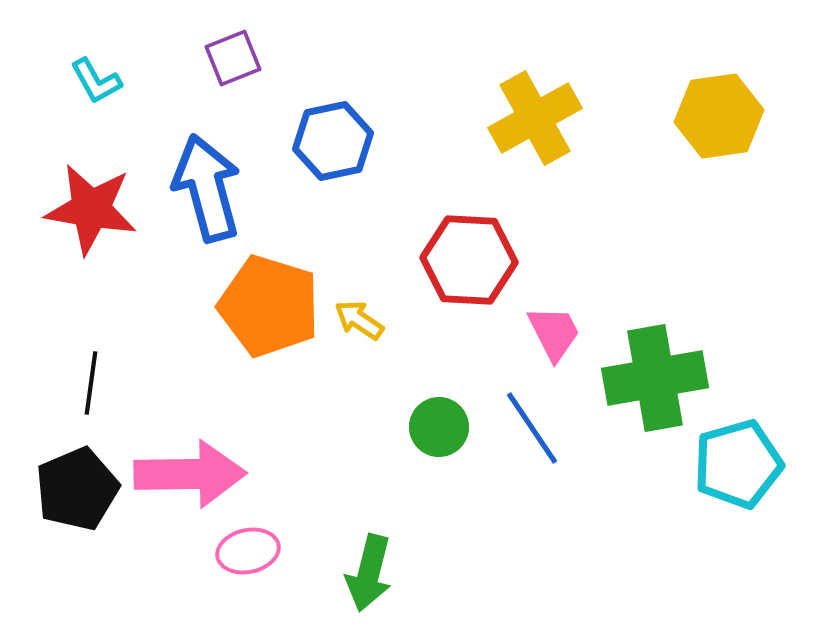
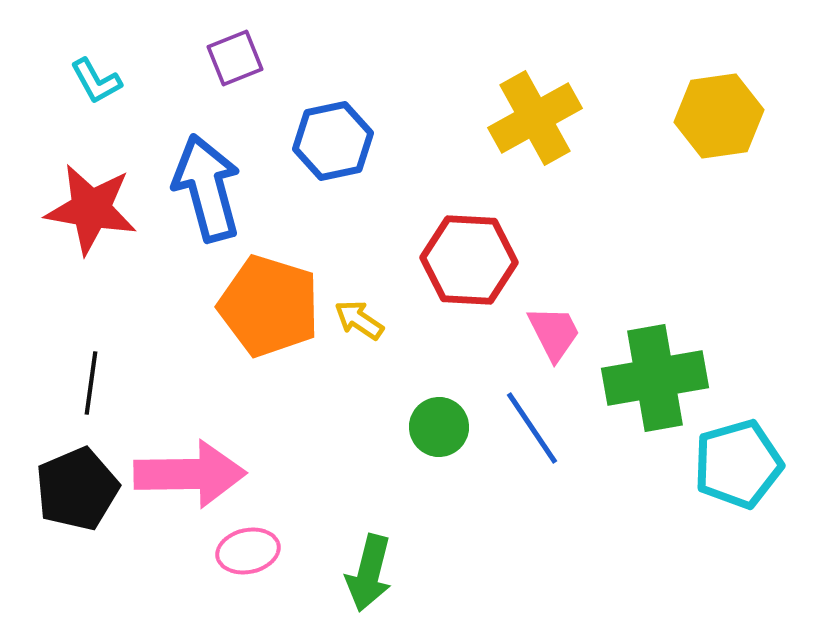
purple square: moved 2 px right
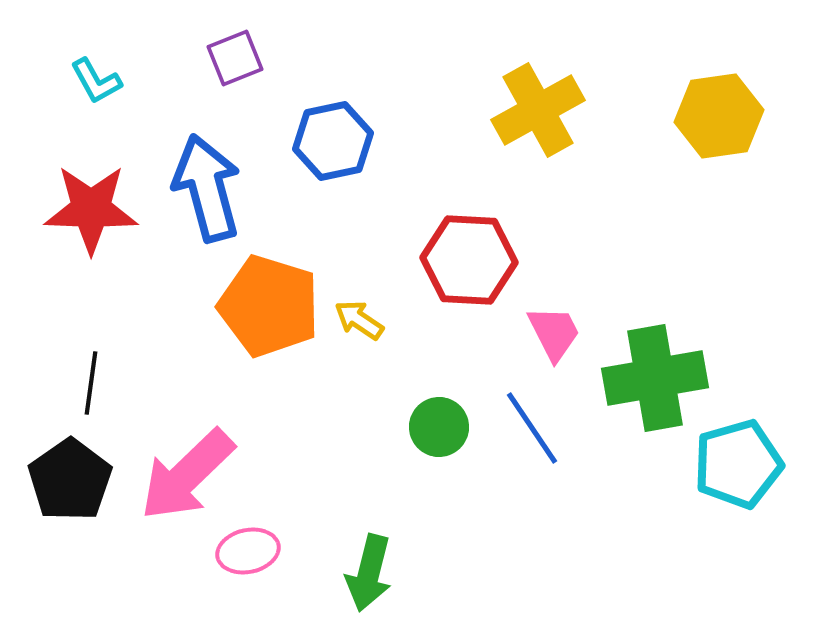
yellow cross: moved 3 px right, 8 px up
red star: rotated 8 degrees counterclockwise
pink arrow: moved 3 px left, 1 px down; rotated 137 degrees clockwise
black pentagon: moved 7 px left, 9 px up; rotated 12 degrees counterclockwise
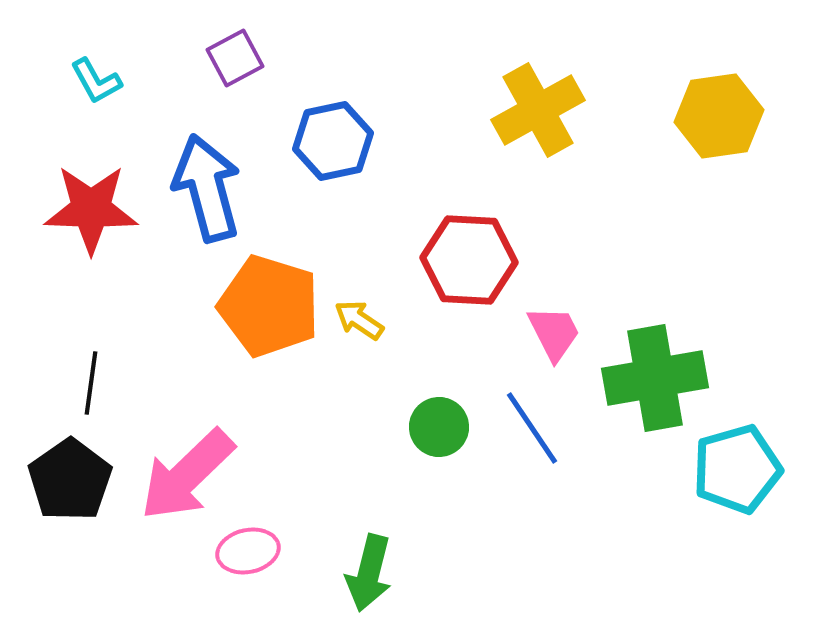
purple square: rotated 6 degrees counterclockwise
cyan pentagon: moved 1 px left, 5 px down
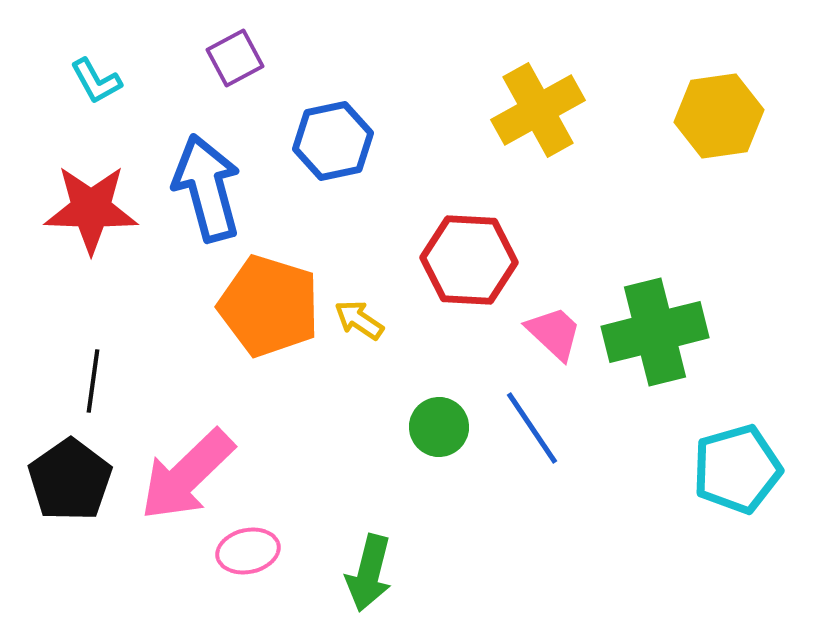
pink trapezoid: rotated 20 degrees counterclockwise
green cross: moved 46 px up; rotated 4 degrees counterclockwise
black line: moved 2 px right, 2 px up
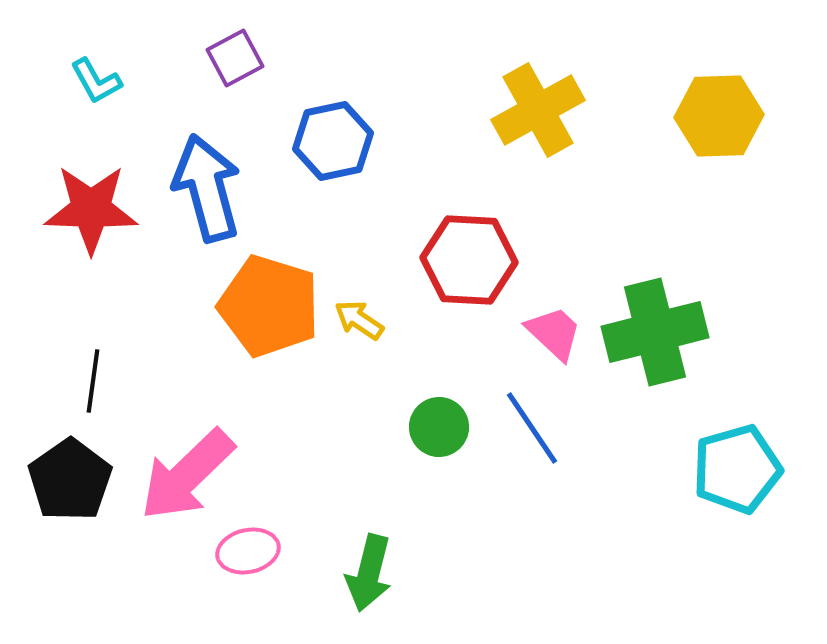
yellow hexagon: rotated 6 degrees clockwise
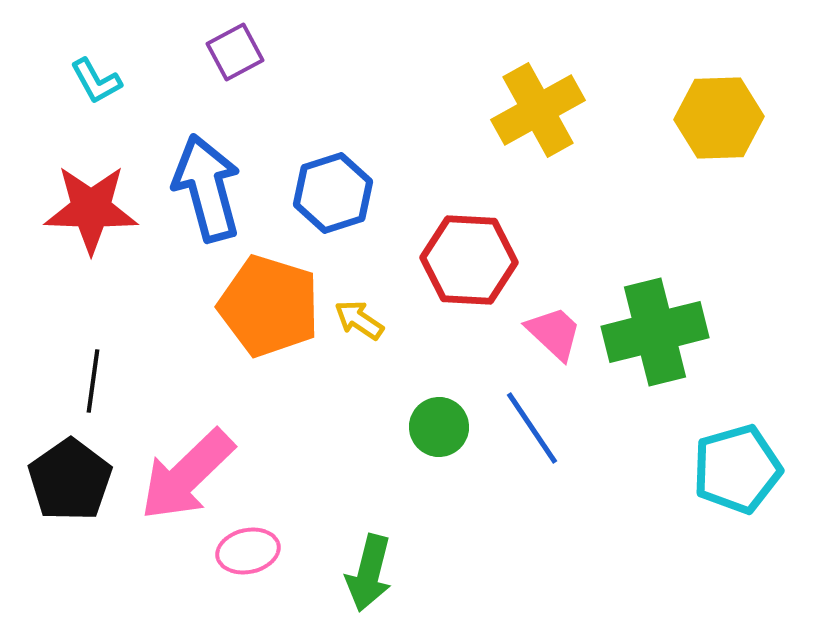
purple square: moved 6 px up
yellow hexagon: moved 2 px down
blue hexagon: moved 52 px down; rotated 6 degrees counterclockwise
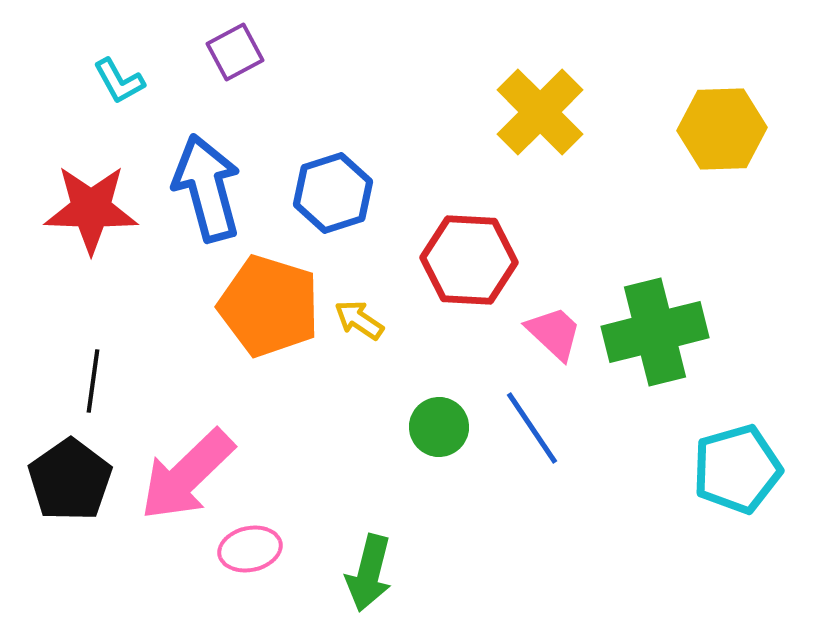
cyan L-shape: moved 23 px right
yellow cross: moved 2 px right, 2 px down; rotated 16 degrees counterclockwise
yellow hexagon: moved 3 px right, 11 px down
pink ellipse: moved 2 px right, 2 px up
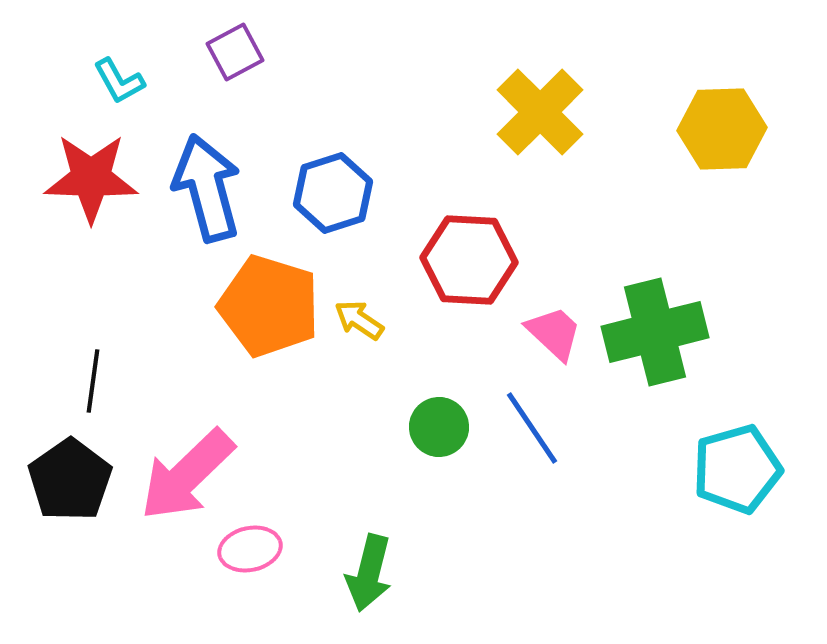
red star: moved 31 px up
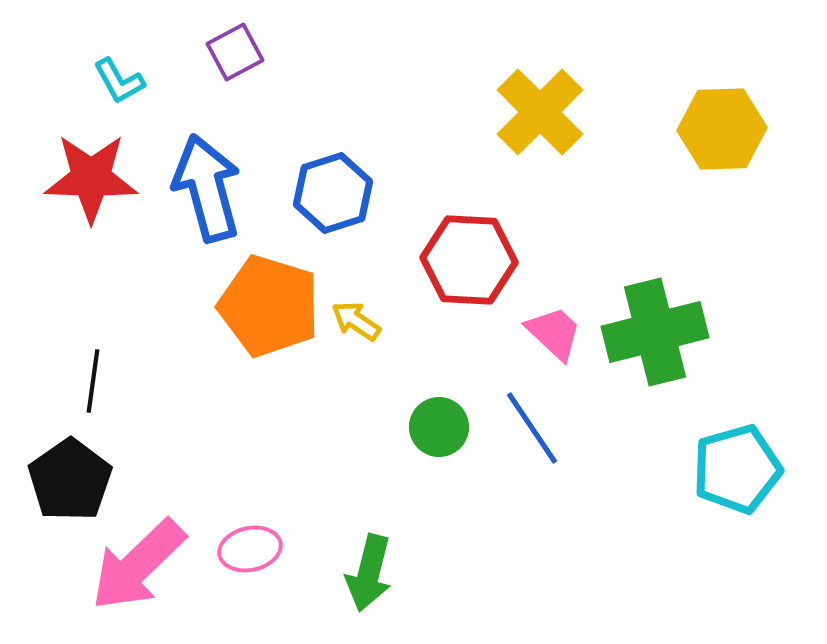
yellow arrow: moved 3 px left, 1 px down
pink arrow: moved 49 px left, 90 px down
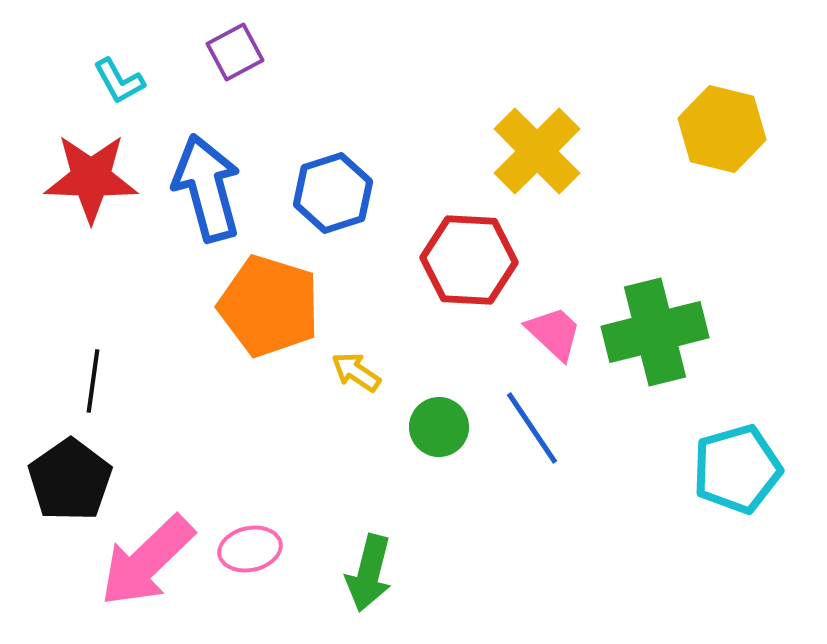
yellow cross: moved 3 px left, 39 px down
yellow hexagon: rotated 16 degrees clockwise
yellow arrow: moved 51 px down
pink arrow: moved 9 px right, 4 px up
